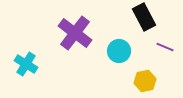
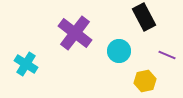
purple line: moved 2 px right, 8 px down
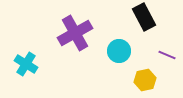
purple cross: rotated 24 degrees clockwise
yellow hexagon: moved 1 px up
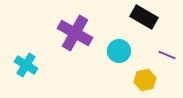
black rectangle: rotated 32 degrees counterclockwise
purple cross: rotated 32 degrees counterclockwise
cyan cross: moved 1 px down
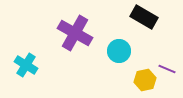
purple line: moved 14 px down
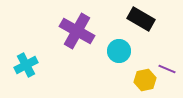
black rectangle: moved 3 px left, 2 px down
purple cross: moved 2 px right, 2 px up
cyan cross: rotated 30 degrees clockwise
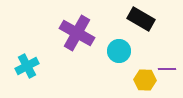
purple cross: moved 2 px down
cyan cross: moved 1 px right, 1 px down
purple line: rotated 24 degrees counterclockwise
yellow hexagon: rotated 15 degrees clockwise
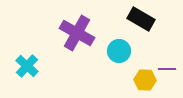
cyan cross: rotated 20 degrees counterclockwise
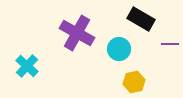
cyan circle: moved 2 px up
purple line: moved 3 px right, 25 px up
yellow hexagon: moved 11 px left, 2 px down; rotated 15 degrees counterclockwise
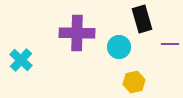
black rectangle: moved 1 px right; rotated 44 degrees clockwise
purple cross: rotated 28 degrees counterclockwise
cyan circle: moved 2 px up
cyan cross: moved 6 px left, 6 px up
